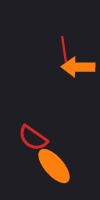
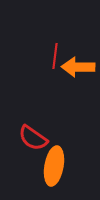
red line: moved 9 px left, 7 px down; rotated 15 degrees clockwise
orange ellipse: rotated 51 degrees clockwise
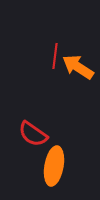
orange arrow: rotated 32 degrees clockwise
red semicircle: moved 4 px up
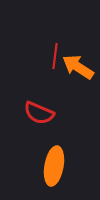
red semicircle: moved 6 px right, 21 px up; rotated 12 degrees counterclockwise
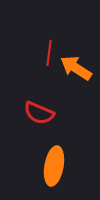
red line: moved 6 px left, 3 px up
orange arrow: moved 2 px left, 1 px down
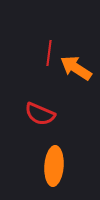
red semicircle: moved 1 px right, 1 px down
orange ellipse: rotated 6 degrees counterclockwise
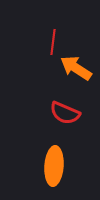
red line: moved 4 px right, 11 px up
red semicircle: moved 25 px right, 1 px up
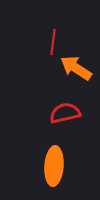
red semicircle: rotated 144 degrees clockwise
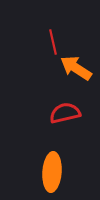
red line: rotated 20 degrees counterclockwise
orange ellipse: moved 2 px left, 6 px down
